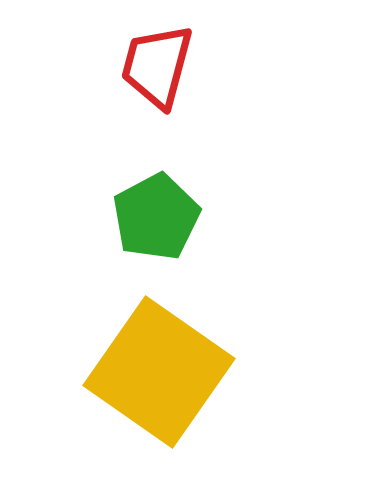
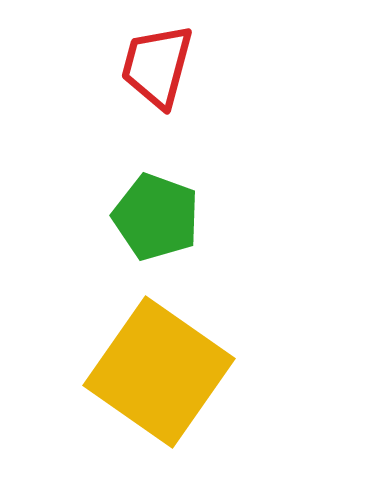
green pentagon: rotated 24 degrees counterclockwise
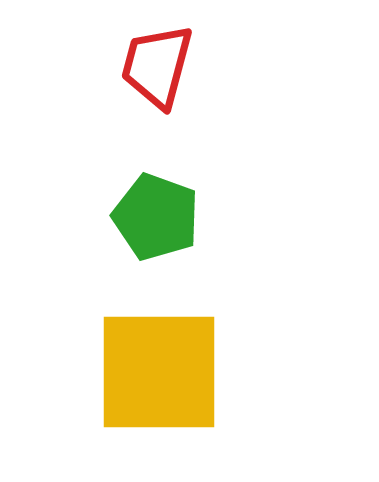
yellow square: rotated 35 degrees counterclockwise
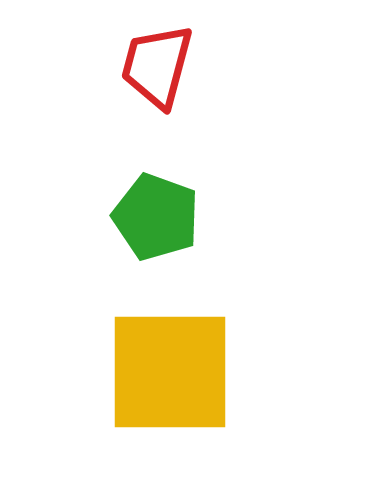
yellow square: moved 11 px right
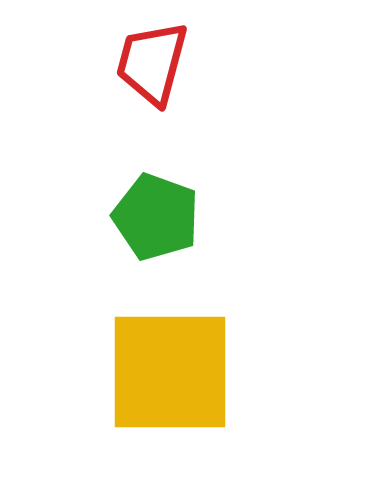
red trapezoid: moved 5 px left, 3 px up
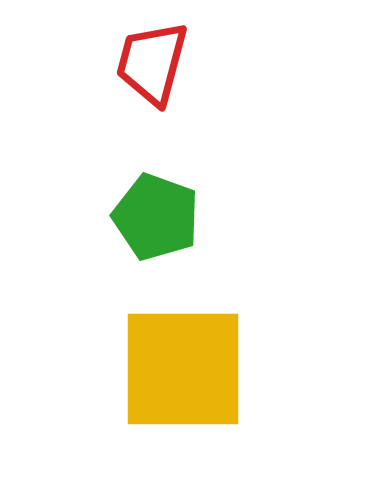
yellow square: moved 13 px right, 3 px up
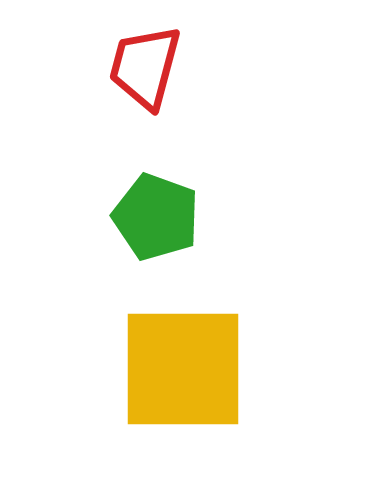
red trapezoid: moved 7 px left, 4 px down
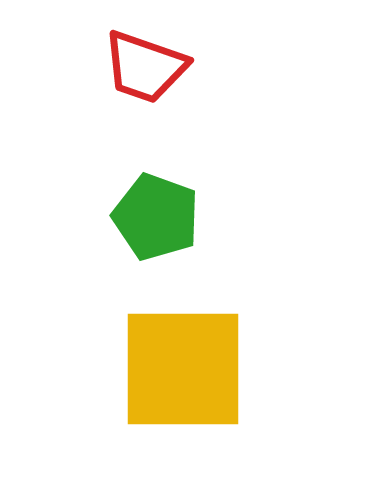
red trapezoid: rotated 86 degrees counterclockwise
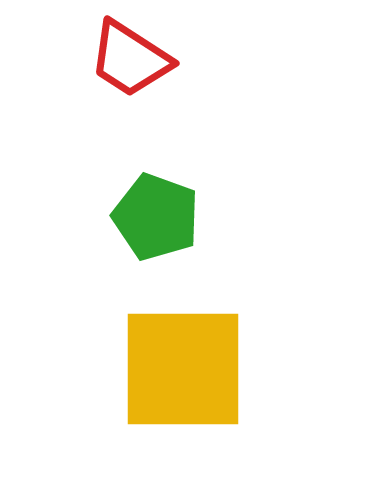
red trapezoid: moved 15 px left, 8 px up; rotated 14 degrees clockwise
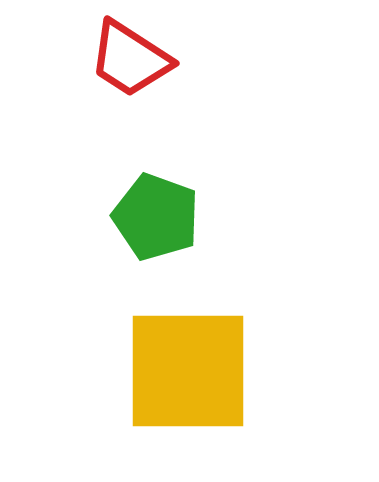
yellow square: moved 5 px right, 2 px down
